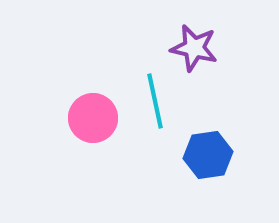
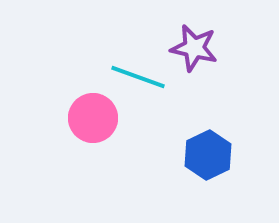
cyan line: moved 17 px left, 24 px up; rotated 58 degrees counterclockwise
blue hexagon: rotated 18 degrees counterclockwise
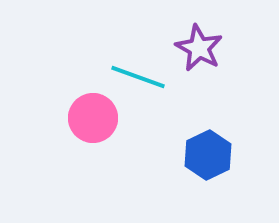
purple star: moved 5 px right; rotated 15 degrees clockwise
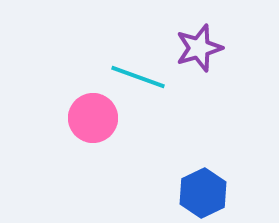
purple star: rotated 27 degrees clockwise
blue hexagon: moved 5 px left, 38 px down
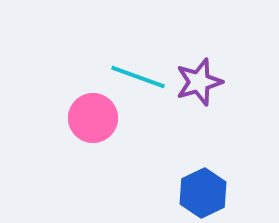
purple star: moved 34 px down
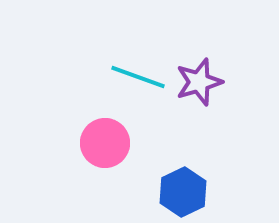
pink circle: moved 12 px right, 25 px down
blue hexagon: moved 20 px left, 1 px up
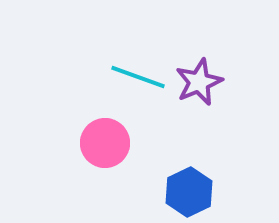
purple star: rotated 6 degrees counterclockwise
blue hexagon: moved 6 px right
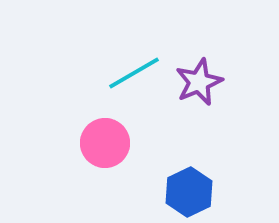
cyan line: moved 4 px left, 4 px up; rotated 50 degrees counterclockwise
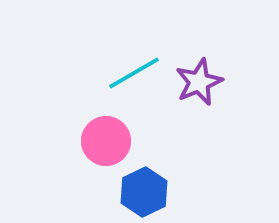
pink circle: moved 1 px right, 2 px up
blue hexagon: moved 45 px left
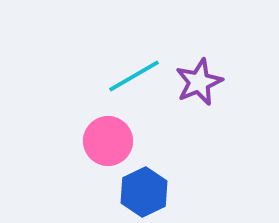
cyan line: moved 3 px down
pink circle: moved 2 px right
